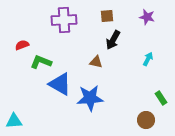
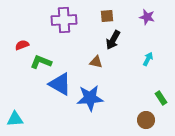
cyan triangle: moved 1 px right, 2 px up
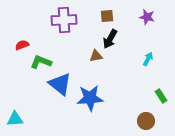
black arrow: moved 3 px left, 1 px up
brown triangle: moved 6 px up; rotated 24 degrees counterclockwise
blue triangle: rotated 10 degrees clockwise
green rectangle: moved 2 px up
brown circle: moved 1 px down
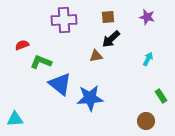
brown square: moved 1 px right, 1 px down
black arrow: moved 1 px right; rotated 18 degrees clockwise
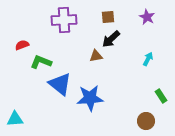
purple star: rotated 14 degrees clockwise
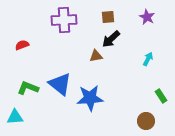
green L-shape: moved 13 px left, 26 px down
cyan triangle: moved 2 px up
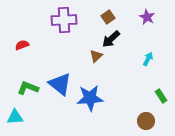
brown square: rotated 32 degrees counterclockwise
brown triangle: rotated 32 degrees counterclockwise
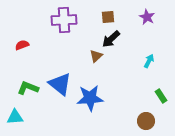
brown square: rotated 32 degrees clockwise
cyan arrow: moved 1 px right, 2 px down
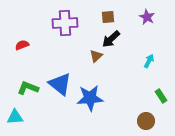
purple cross: moved 1 px right, 3 px down
